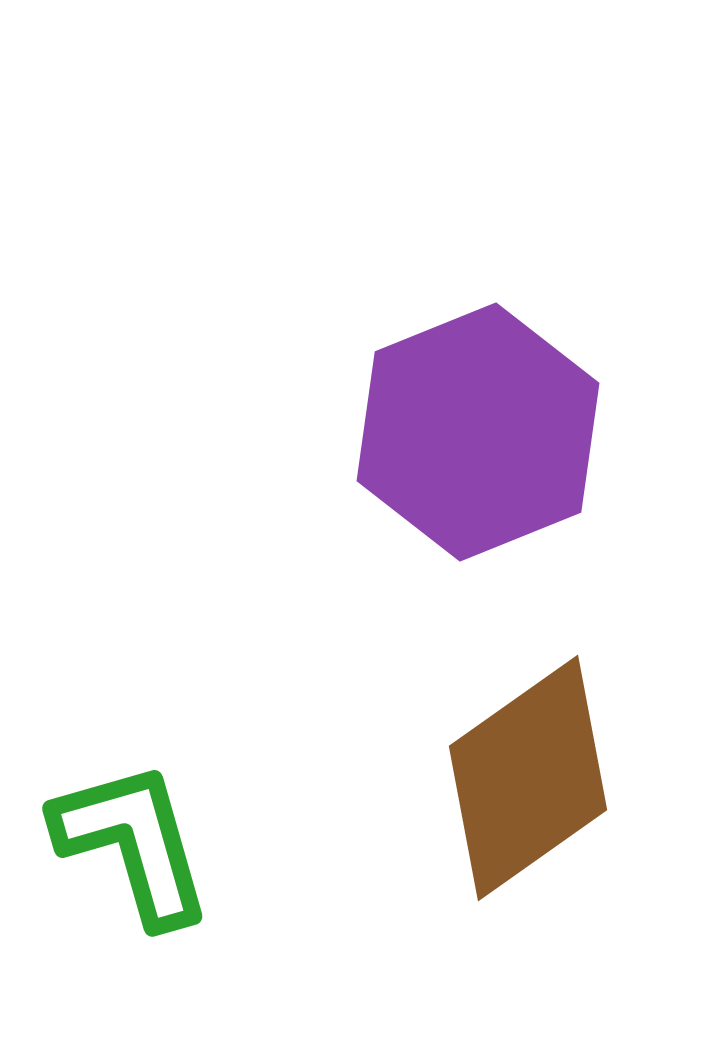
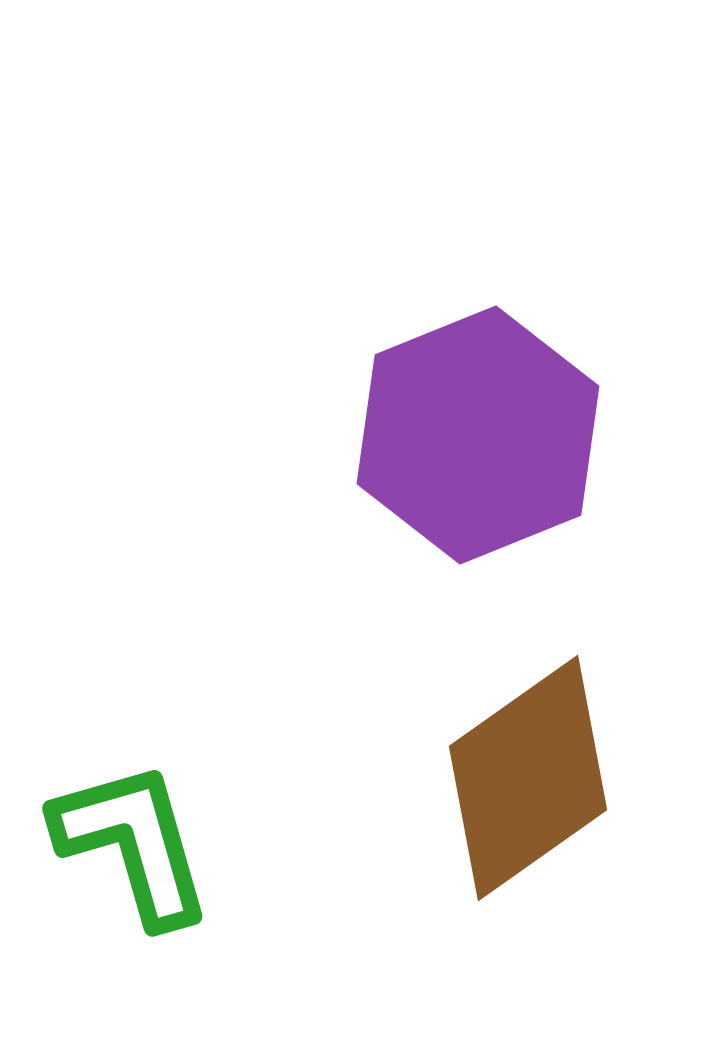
purple hexagon: moved 3 px down
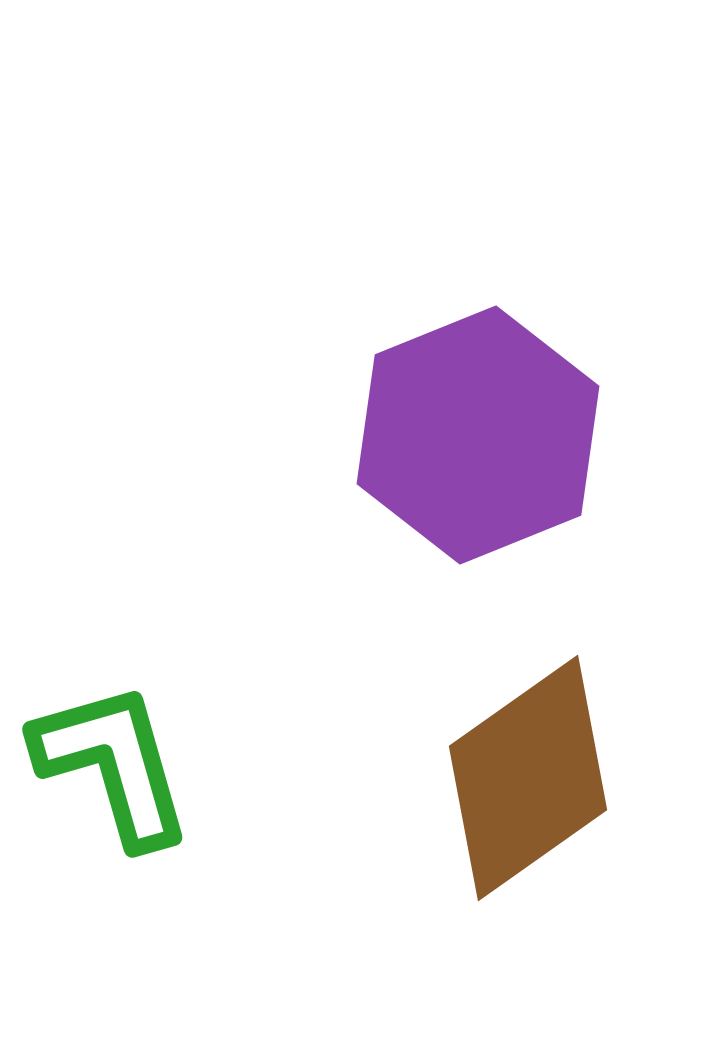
green L-shape: moved 20 px left, 79 px up
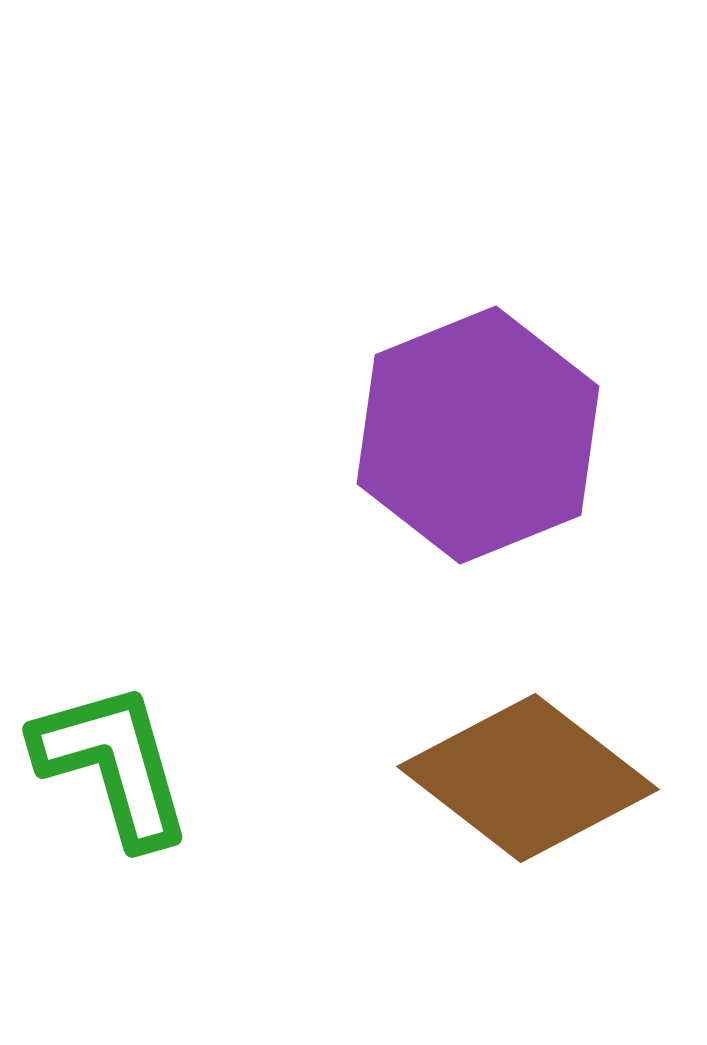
brown diamond: rotated 73 degrees clockwise
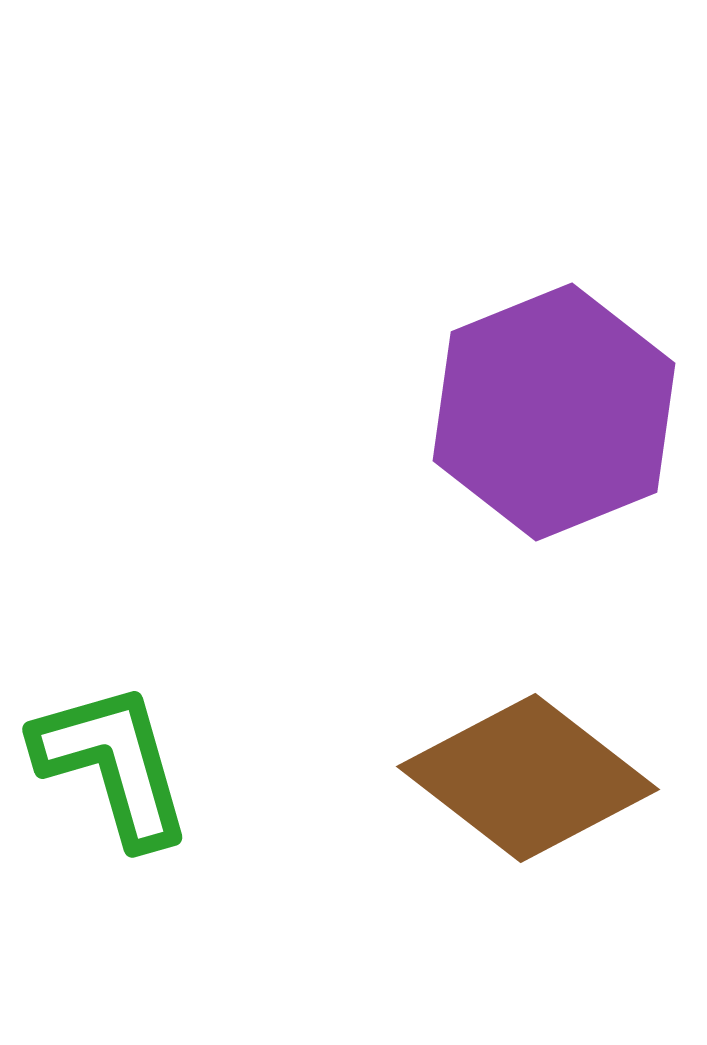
purple hexagon: moved 76 px right, 23 px up
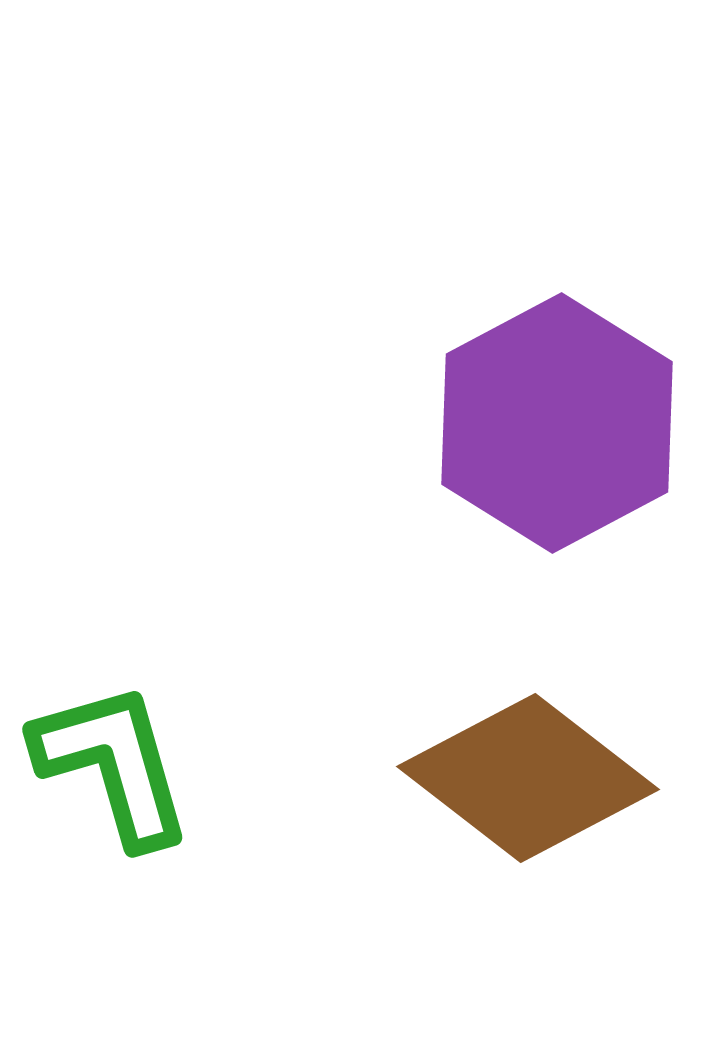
purple hexagon: moved 3 px right, 11 px down; rotated 6 degrees counterclockwise
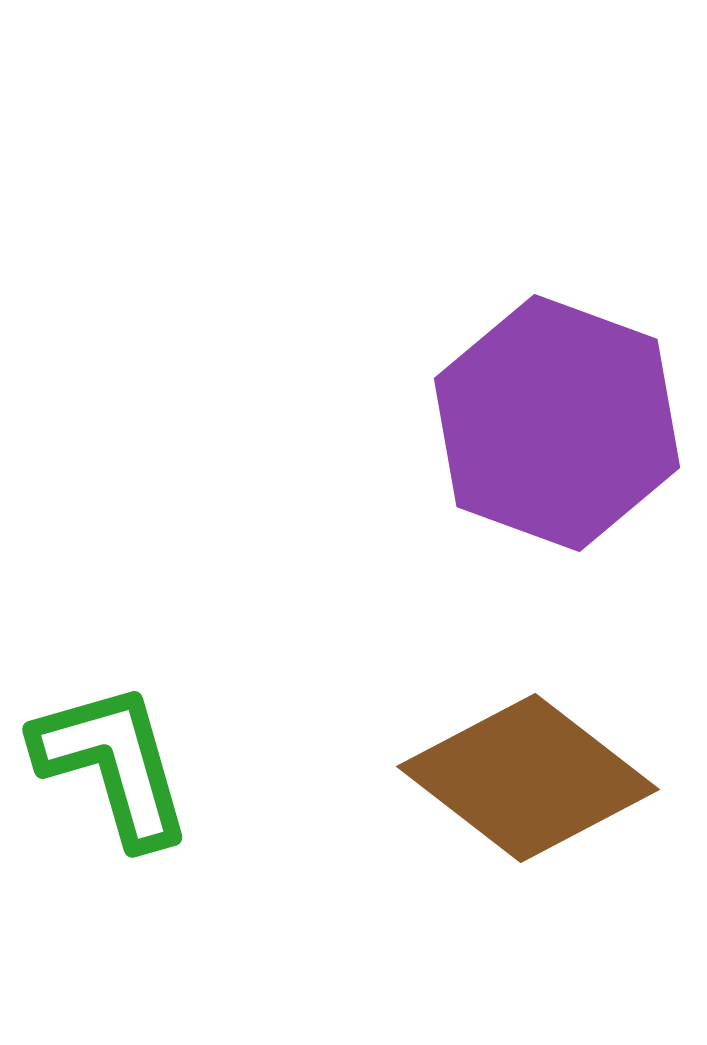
purple hexagon: rotated 12 degrees counterclockwise
